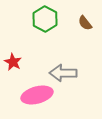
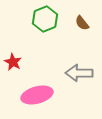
green hexagon: rotated 10 degrees clockwise
brown semicircle: moved 3 px left
gray arrow: moved 16 px right
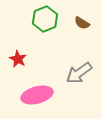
brown semicircle: rotated 21 degrees counterclockwise
red star: moved 5 px right, 3 px up
gray arrow: rotated 36 degrees counterclockwise
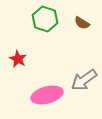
green hexagon: rotated 20 degrees counterclockwise
gray arrow: moved 5 px right, 7 px down
pink ellipse: moved 10 px right
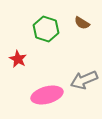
green hexagon: moved 1 px right, 10 px down
gray arrow: rotated 12 degrees clockwise
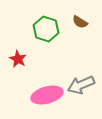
brown semicircle: moved 2 px left, 1 px up
gray arrow: moved 3 px left, 5 px down
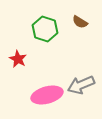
green hexagon: moved 1 px left
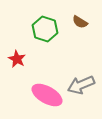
red star: moved 1 px left
pink ellipse: rotated 44 degrees clockwise
